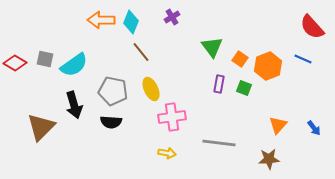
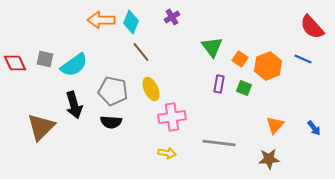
red diamond: rotated 35 degrees clockwise
orange triangle: moved 3 px left
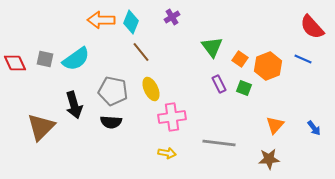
cyan semicircle: moved 2 px right, 6 px up
purple rectangle: rotated 36 degrees counterclockwise
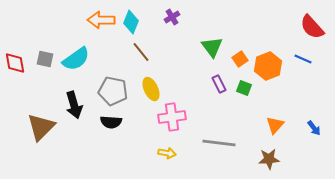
orange square: rotated 21 degrees clockwise
red diamond: rotated 15 degrees clockwise
